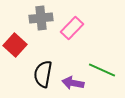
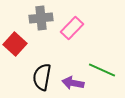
red square: moved 1 px up
black semicircle: moved 1 px left, 3 px down
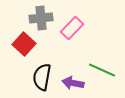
red square: moved 9 px right
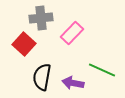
pink rectangle: moved 5 px down
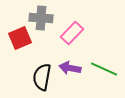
gray cross: rotated 10 degrees clockwise
red square: moved 4 px left, 6 px up; rotated 25 degrees clockwise
green line: moved 2 px right, 1 px up
purple arrow: moved 3 px left, 15 px up
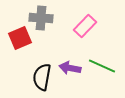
pink rectangle: moved 13 px right, 7 px up
green line: moved 2 px left, 3 px up
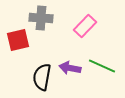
red square: moved 2 px left, 2 px down; rotated 10 degrees clockwise
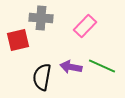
purple arrow: moved 1 px right, 1 px up
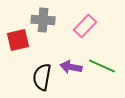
gray cross: moved 2 px right, 2 px down
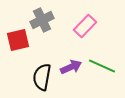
gray cross: moved 1 px left; rotated 30 degrees counterclockwise
purple arrow: rotated 145 degrees clockwise
